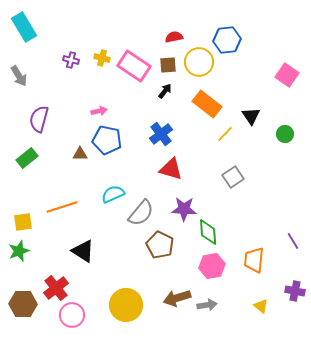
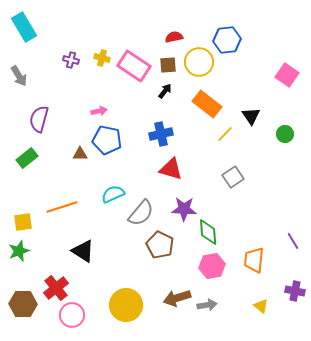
blue cross at (161, 134): rotated 25 degrees clockwise
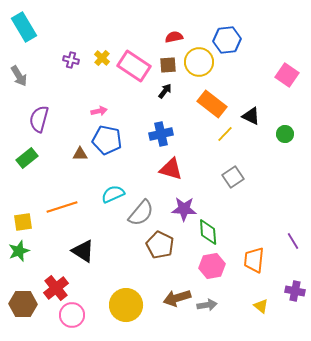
yellow cross at (102, 58): rotated 28 degrees clockwise
orange rectangle at (207, 104): moved 5 px right
black triangle at (251, 116): rotated 30 degrees counterclockwise
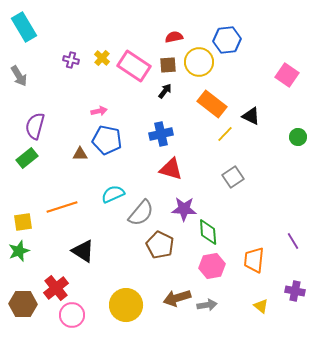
purple semicircle at (39, 119): moved 4 px left, 7 px down
green circle at (285, 134): moved 13 px right, 3 px down
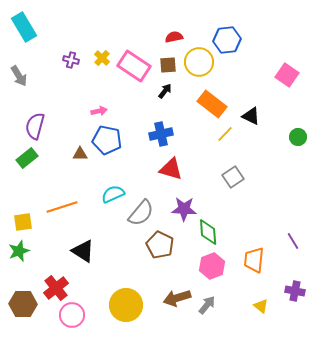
pink hexagon at (212, 266): rotated 10 degrees counterclockwise
gray arrow at (207, 305): rotated 42 degrees counterclockwise
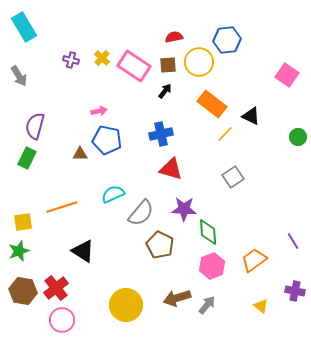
green rectangle at (27, 158): rotated 25 degrees counterclockwise
orange trapezoid at (254, 260): rotated 48 degrees clockwise
brown hexagon at (23, 304): moved 13 px up; rotated 8 degrees clockwise
pink circle at (72, 315): moved 10 px left, 5 px down
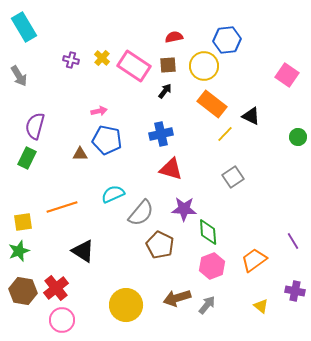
yellow circle at (199, 62): moved 5 px right, 4 px down
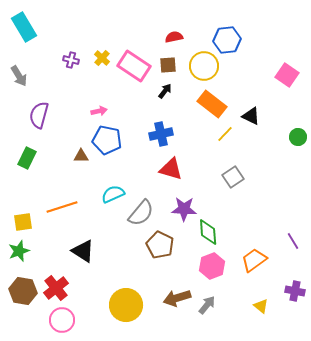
purple semicircle at (35, 126): moved 4 px right, 11 px up
brown triangle at (80, 154): moved 1 px right, 2 px down
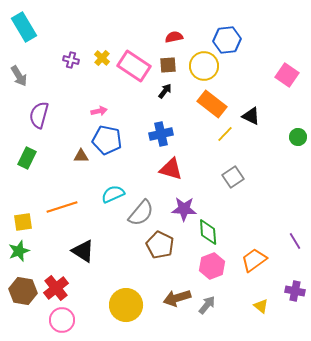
purple line at (293, 241): moved 2 px right
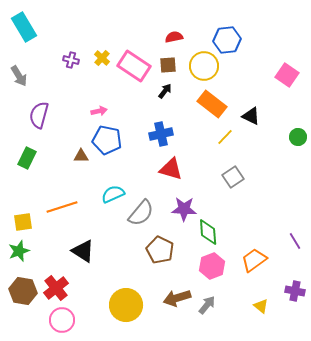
yellow line at (225, 134): moved 3 px down
brown pentagon at (160, 245): moved 5 px down
